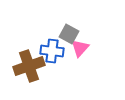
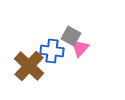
gray square: moved 2 px right, 2 px down
brown cross: rotated 28 degrees counterclockwise
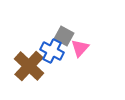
gray square: moved 7 px left
blue cross: rotated 20 degrees clockwise
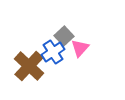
gray square: rotated 18 degrees clockwise
blue cross: moved 1 px right, 1 px down; rotated 30 degrees clockwise
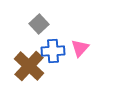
gray square: moved 25 px left, 12 px up
blue cross: moved 1 px up; rotated 30 degrees clockwise
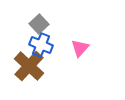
blue cross: moved 12 px left, 6 px up; rotated 25 degrees clockwise
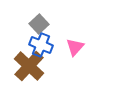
pink triangle: moved 5 px left, 1 px up
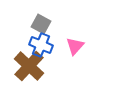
gray square: moved 2 px right; rotated 18 degrees counterclockwise
pink triangle: moved 1 px up
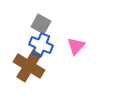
pink triangle: moved 1 px right
brown cross: rotated 12 degrees counterclockwise
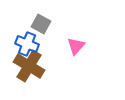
blue cross: moved 14 px left, 1 px up
